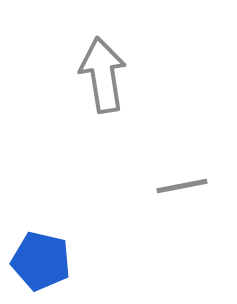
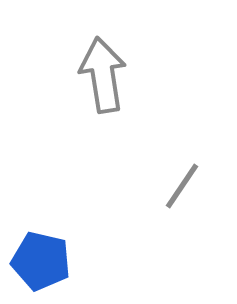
gray line: rotated 45 degrees counterclockwise
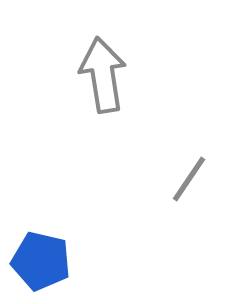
gray line: moved 7 px right, 7 px up
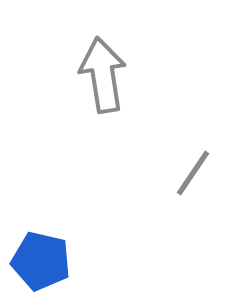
gray line: moved 4 px right, 6 px up
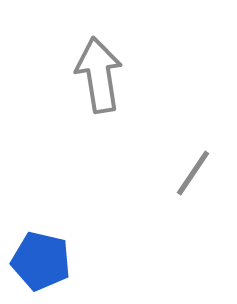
gray arrow: moved 4 px left
